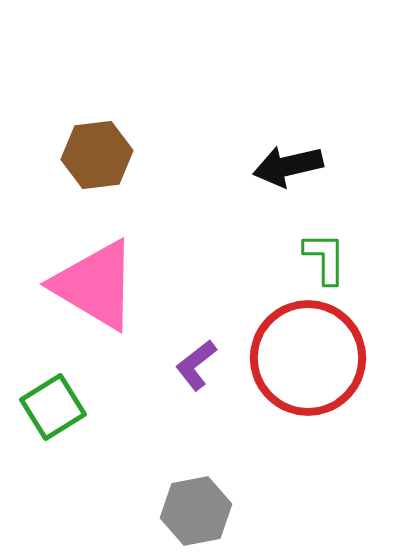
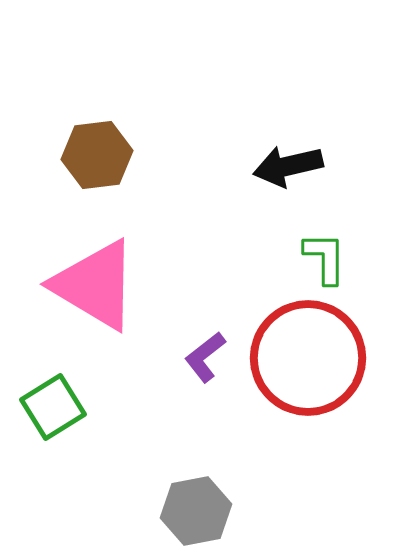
purple L-shape: moved 9 px right, 8 px up
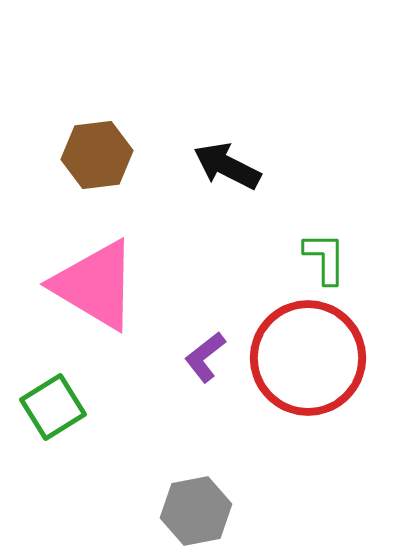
black arrow: moved 61 px left; rotated 40 degrees clockwise
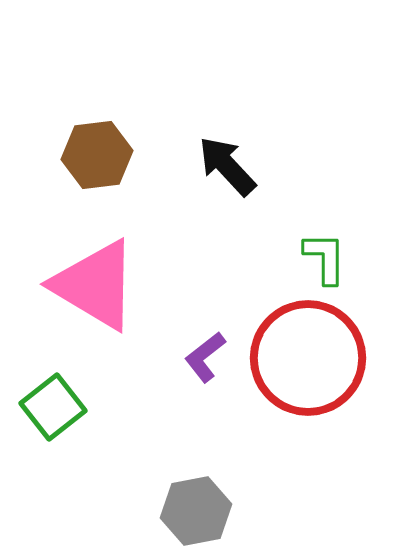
black arrow: rotated 20 degrees clockwise
green square: rotated 6 degrees counterclockwise
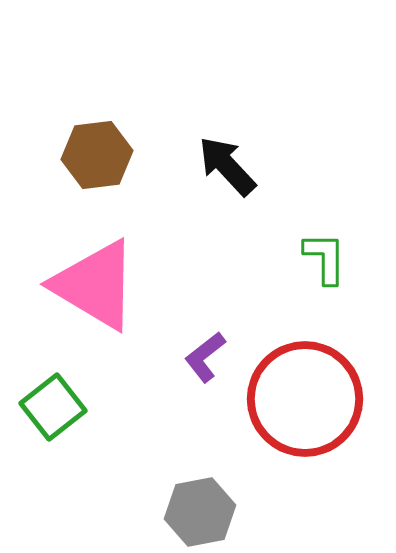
red circle: moved 3 px left, 41 px down
gray hexagon: moved 4 px right, 1 px down
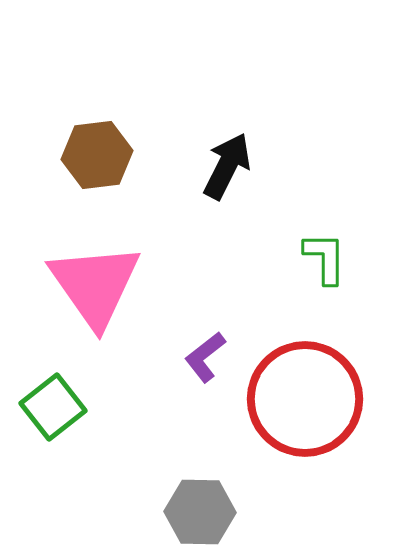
black arrow: rotated 70 degrees clockwise
pink triangle: rotated 24 degrees clockwise
gray hexagon: rotated 12 degrees clockwise
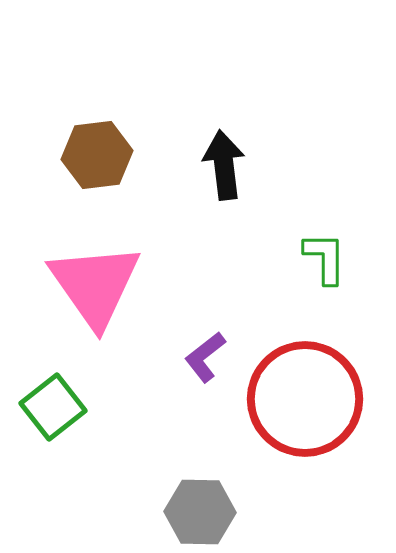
black arrow: moved 3 px left, 1 px up; rotated 34 degrees counterclockwise
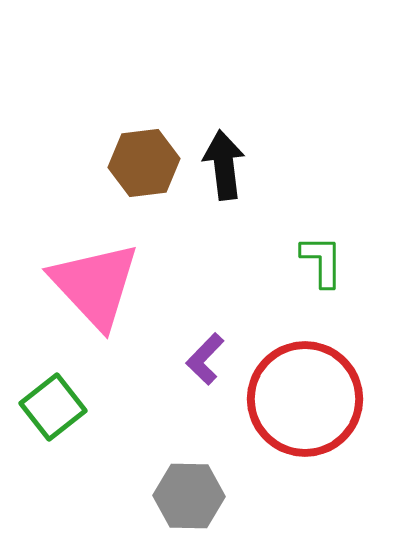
brown hexagon: moved 47 px right, 8 px down
green L-shape: moved 3 px left, 3 px down
pink triangle: rotated 8 degrees counterclockwise
purple L-shape: moved 2 px down; rotated 8 degrees counterclockwise
gray hexagon: moved 11 px left, 16 px up
